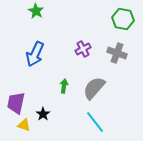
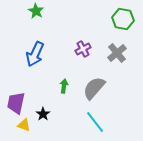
gray cross: rotated 30 degrees clockwise
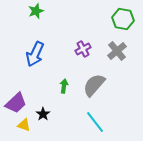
green star: rotated 21 degrees clockwise
gray cross: moved 2 px up
gray semicircle: moved 3 px up
purple trapezoid: rotated 145 degrees counterclockwise
